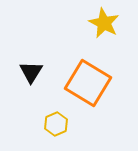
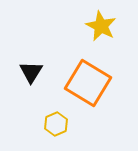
yellow star: moved 3 px left, 3 px down
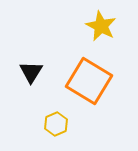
orange square: moved 1 px right, 2 px up
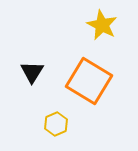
yellow star: moved 1 px right, 1 px up
black triangle: moved 1 px right
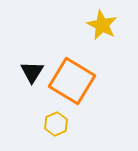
orange square: moved 17 px left
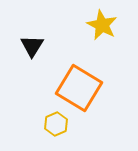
black triangle: moved 26 px up
orange square: moved 7 px right, 7 px down
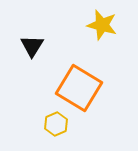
yellow star: rotated 12 degrees counterclockwise
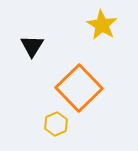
yellow star: rotated 16 degrees clockwise
orange square: rotated 15 degrees clockwise
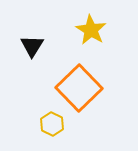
yellow star: moved 11 px left, 5 px down
yellow hexagon: moved 4 px left; rotated 10 degrees counterclockwise
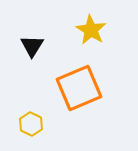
orange square: rotated 21 degrees clockwise
yellow hexagon: moved 21 px left
